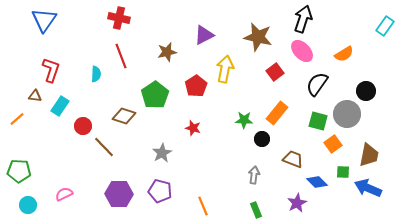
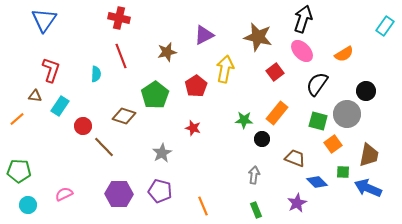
brown trapezoid at (293, 159): moved 2 px right, 1 px up
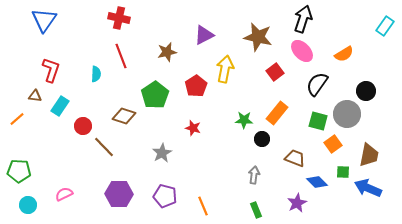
purple pentagon at (160, 191): moved 5 px right, 5 px down
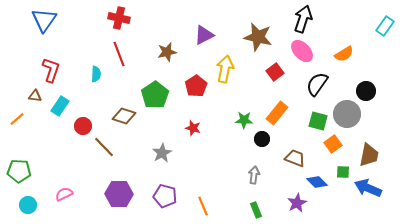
red line at (121, 56): moved 2 px left, 2 px up
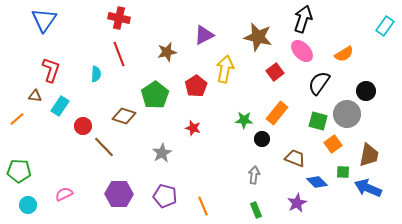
black semicircle at (317, 84): moved 2 px right, 1 px up
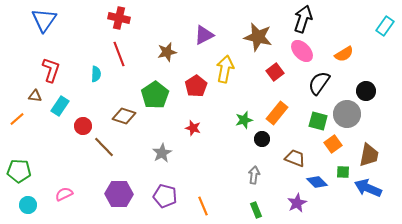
green star at (244, 120): rotated 18 degrees counterclockwise
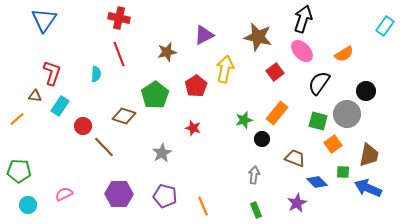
red L-shape at (51, 70): moved 1 px right, 3 px down
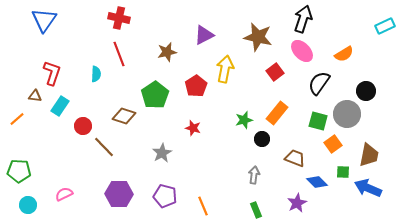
cyan rectangle at (385, 26): rotated 30 degrees clockwise
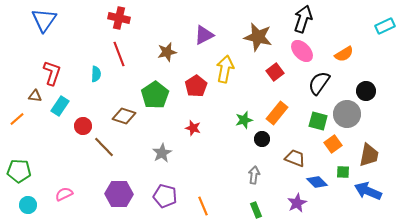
blue arrow at (368, 188): moved 3 px down
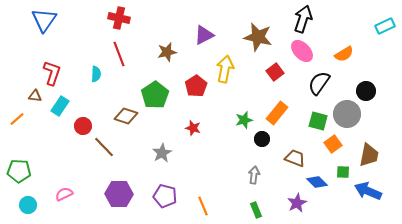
brown diamond at (124, 116): moved 2 px right
